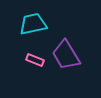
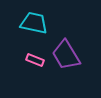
cyan trapezoid: moved 1 px right, 1 px up; rotated 24 degrees clockwise
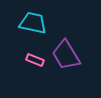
cyan trapezoid: moved 1 px left
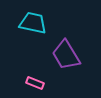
pink rectangle: moved 23 px down
